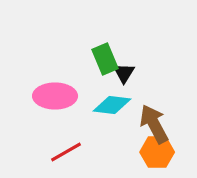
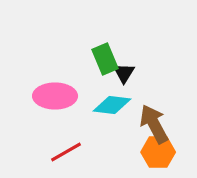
orange hexagon: moved 1 px right
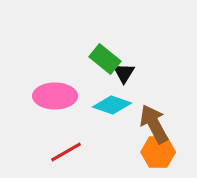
green rectangle: rotated 28 degrees counterclockwise
cyan diamond: rotated 12 degrees clockwise
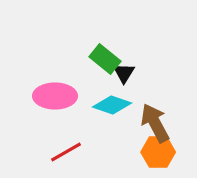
brown arrow: moved 1 px right, 1 px up
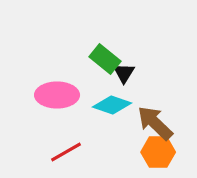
pink ellipse: moved 2 px right, 1 px up
brown arrow: rotated 18 degrees counterclockwise
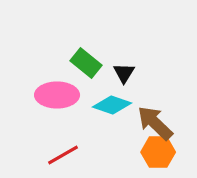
green rectangle: moved 19 px left, 4 px down
red line: moved 3 px left, 3 px down
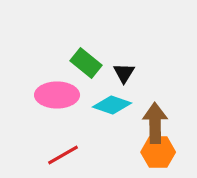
brown arrow: rotated 45 degrees clockwise
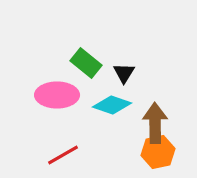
orange hexagon: rotated 12 degrees counterclockwise
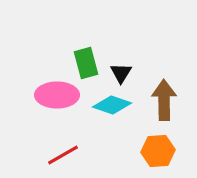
green rectangle: rotated 36 degrees clockwise
black triangle: moved 3 px left
brown arrow: moved 9 px right, 23 px up
orange hexagon: moved 1 px up; rotated 8 degrees clockwise
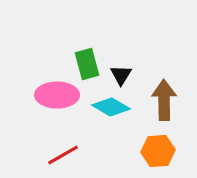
green rectangle: moved 1 px right, 1 px down
black triangle: moved 2 px down
cyan diamond: moved 1 px left, 2 px down; rotated 12 degrees clockwise
